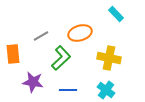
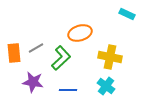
cyan rectangle: moved 11 px right; rotated 21 degrees counterclockwise
gray line: moved 5 px left, 12 px down
orange rectangle: moved 1 px right, 1 px up
yellow cross: moved 1 px right, 1 px up
cyan cross: moved 4 px up
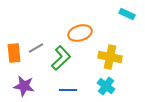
purple star: moved 9 px left, 4 px down
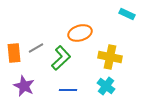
purple star: rotated 15 degrees clockwise
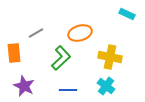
gray line: moved 15 px up
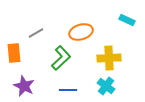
cyan rectangle: moved 6 px down
orange ellipse: moved 1 px right, 1 px up
yellow cross: moved 1 px left, 1 px down; rotated 15 degrees counterclockwise
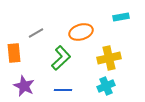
cyan rectangle: moved 6 px left, 3 px up; rotated 35 degrees counterclockwise
yellow cross: rotated 10 degrees counterclockwise
cyan cross: rotated 30 degrees clockwise
blue line: moved 5 px left
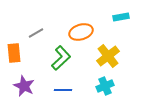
yellow cross: moved 1 px left, 2 px up; rotated 25 degrees counterclockwise
cyan cross: moved 1 px left
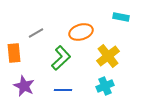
cyan rectangle: rotated 21 degrees clockwise
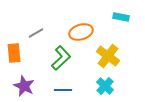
yellow cross: rotated 15 degrees counterclockwise
cyan cross: rotated 24 degrees counterclockwise
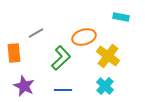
orange ellipse: moved 3 px right, 5 px down
